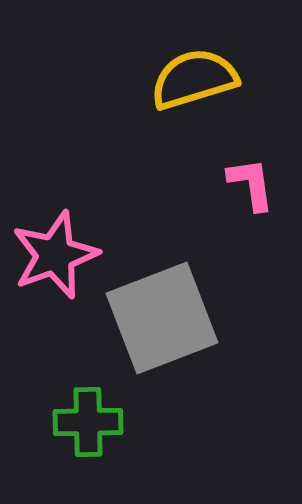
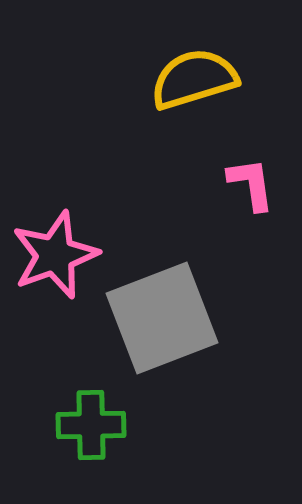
green cross: moved 3 px right, 3 px down
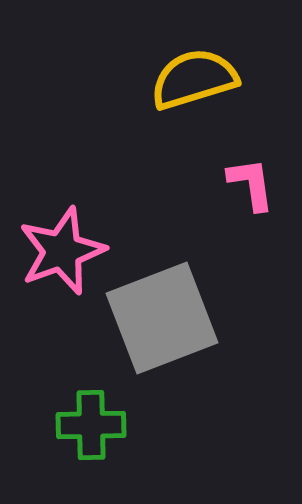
pink star: moved 7 px right, 4 px up
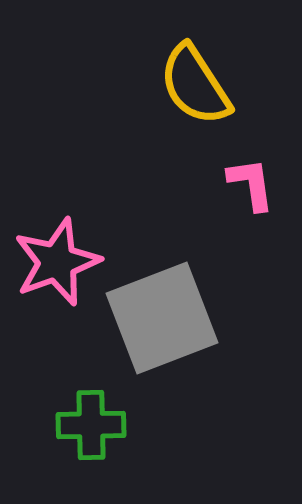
yellow semicircle: moved 1 px right, 6 px down; rotated 106 degrees counterclockwise
pink star: moved 5 px left, 11 px down
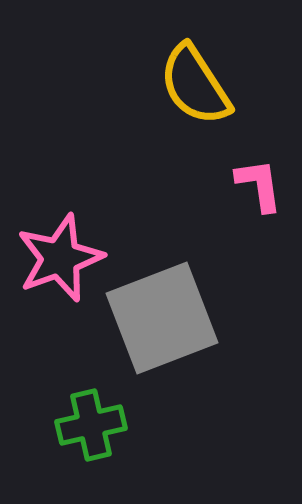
pink L-shape: moved 8 px right, 1 px down
pink star: moved 3 px right, 4 px up
green cross: rotated 12 degrees counterclockwise
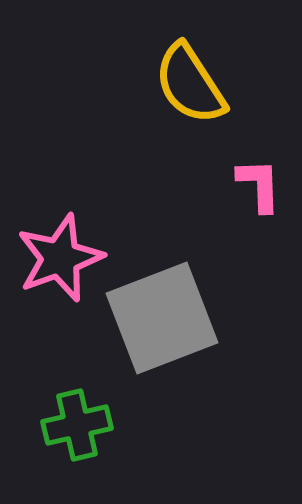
yellow semicircle: moved 5 px left, 1 px up
pink L-shape: rotated 6 degrees clockwise
green cross: moved 14 px left
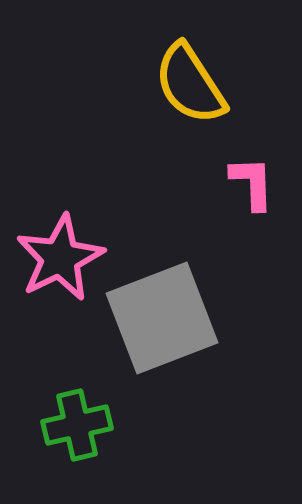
pink L-shape: moved 7 px left, 2 px up
pink star: rotated 6 degrees counterclockwise
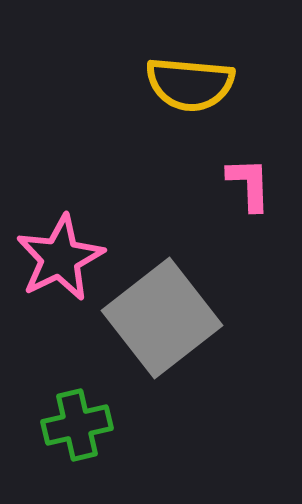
yellow semicircle: rotated 52 degrees counterclockwise
pink L-shape: moved 3 px left, 1 px down
gray square: rotated 17 degrees counterclockwise
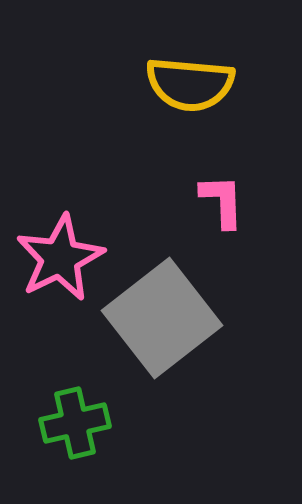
pink L-shape: moved 27 px left, 17 px down
green cross: moved 2 px left, 2 px up
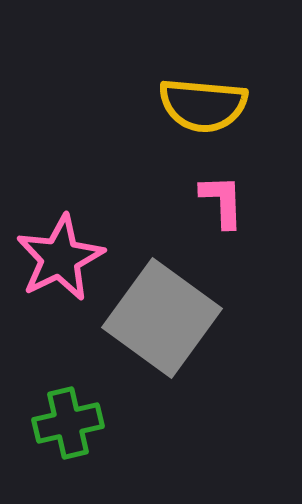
yellow semicircle: moved 13 px right, 21 px down
gray square: rotated 16 degrees counterclockwise
green cross: moved 7 px left
